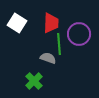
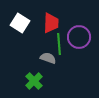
white square: moved 3 px right
purple circle: moved 3 px down
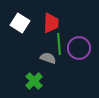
purple circle: moved 11 px down
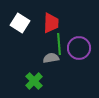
gray semicircle: moved 3 px right; rotated 28 degrees counterclockwise
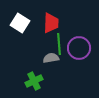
green cross: rotated 18 degrees clockwise
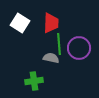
gray semicircle: rotated 21 degrees clockwise
green cross: rotated 18 degrees clockwise
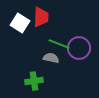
red trapezoid: moved 10 px left, 6 px up
green line: rotated 65 degrees counterclockwise
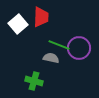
white square: moved 2 px left, 1 px down; rotated 18 degrees clockwise
green line: moved 1 px down
green cross: rotated 24 degrees clockwise
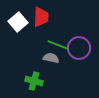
white square: moved 2 px up
green line: moved 1 px left
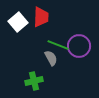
purple circle: moved 2 px up
gray semicircle: rotated 49 degrees clockwise
green cross: rotated 30 degrees counterclockwise
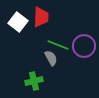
white square: rotated 12 degrees counterclockwise
purple circle: moved 5 px right
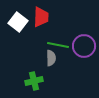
green line: rotated 10 degrees counterclockwise
gray semicircle: rotated 28 degrees clockwise
